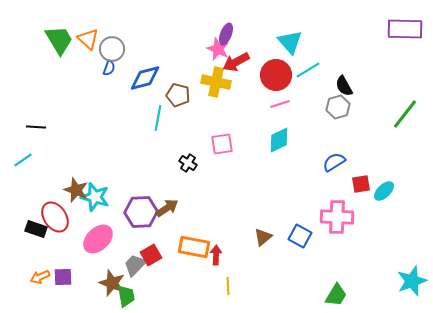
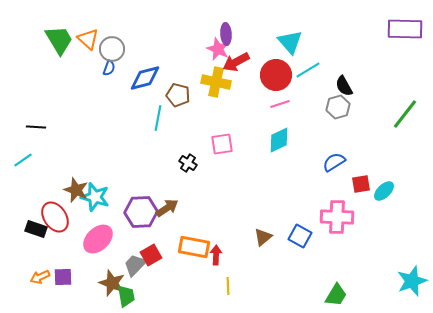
purple ellipse at (226, 34): rotated 25 degrees counterclockwise
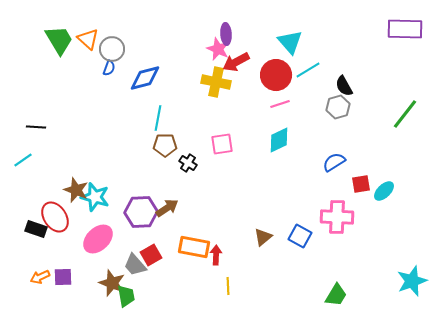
brown pentagon at (178, 95): moved 13 px left, 50 px down; rotated 15 degrees counterclockwise
gray trapezoid at (135, 265): rotated 85 degrees counterclockwise
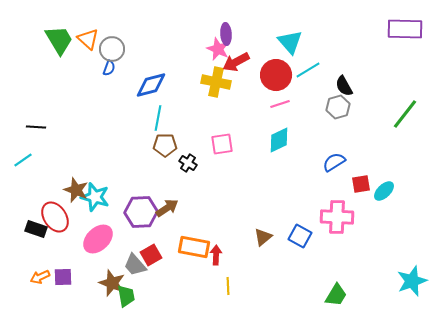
blue diamond at (145, 78): moved 6 px right, 7 px down
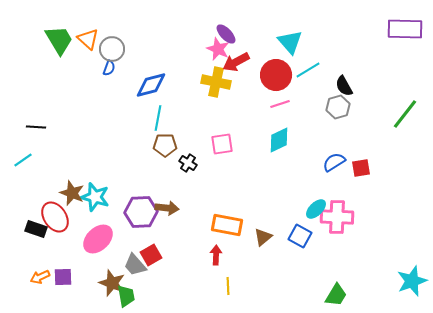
purple ellipse at (226, 34): rotated 40 degrees counterclockwise
red square at (361, 184): moved 16 px up
brown star at (76, 190): moved 4 px left, 3 px down
cyan ellipse at (384, 191): moved 68 px left, 18 px down
brown arrow at (167, 208): rotated 40 degrees clockwise
orange rectangle at (194, 247): moved 33 px right, 22 px up
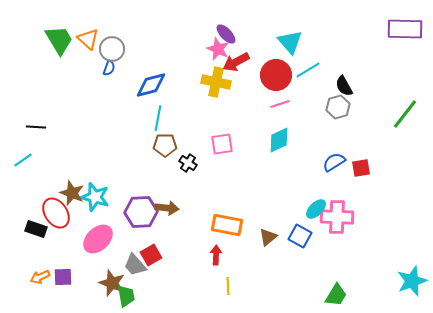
red ellipse at (55, 217): moved 1 px right, 4 px up
brown triangle at (263, 237): moved 5 px right
